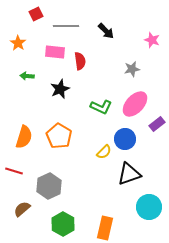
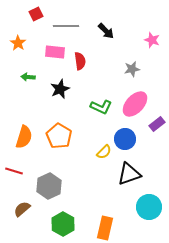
green arrow: moved 1 px right, 1 px down
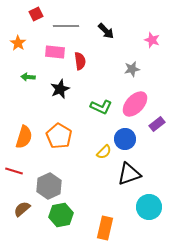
green hexagon: moved 2 px left, 9 px up; rotated 20 degrees clockwise
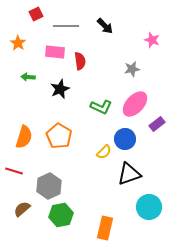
black arrow: moved 1 px left, 5 px up
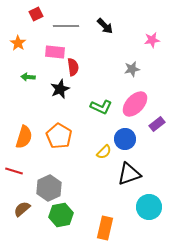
pink star: rotated 28 degrees counterclockwise
red semicircle: moved 7 px left, 6 px down
gray hexagon: moved 2 px down
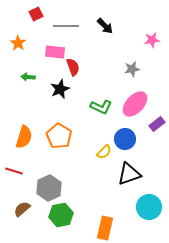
red semicircle: rotated 12 degrees counterclockwise
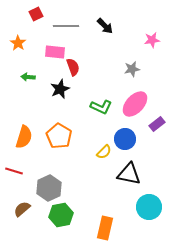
black triangle: rotated 30 degrees clockwise
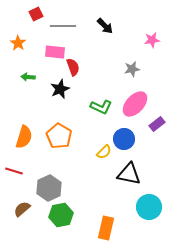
gray line: moved 3 px left
blue circle: moved 1 px left
orange rectangle: moved 1 px right
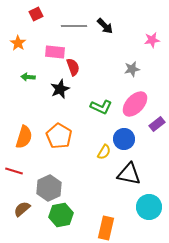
gray line: moved 11 px right
yellow semicircle: rotated 14 degrees counterclockwise
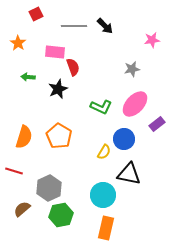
black star: moved 2 px left
cyan circle: moved 46 px left, 12 px up
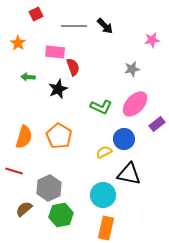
yellow semicircle: rotated 147 degrees counterclockwise
brown semicircle: moved 2 px right
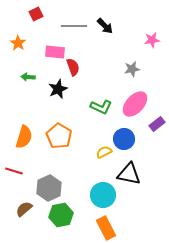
orange rectangle: rotated 40 degrees counterclockwise
